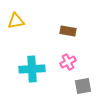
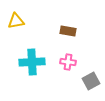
pink cross: rotated 35 degrees clockwise
cyan cross: moved 7 px up
gray square: moved 8 px right, 5 px up; rotated 18 degrees counterclockwise
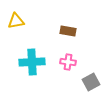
gray square: moved 1 px down
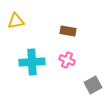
pink cross: moved 1 px left, 2 px up; rotated 14 degrees clockwise
gray square: moved 2 px right, 3 px down
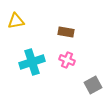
brown rectangle: moved 2 px left, 1 px down
cyan cross: rotated 15 degrees counterclockwise
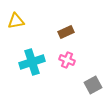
brown rectangle: rotated 35 degrees counterclockwise
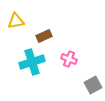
brown rectangle: moved 22 px left, 4 px down
pink cross: moved 2 px right, 1 px up
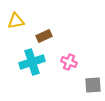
pink cross: moved 3 px down
gray square: rotated 24 degrees clockwise
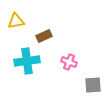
cyan cross: moved 5 px left, 1 px up; rotated 10 degrees clockwise
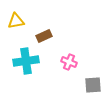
cyan cross: moved 1 px left
